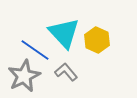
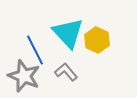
cyan triangle: moved 4 px right
blue line: rotated 28 degrees clockwise
gray star: rotated 24 degrees counterclockwise
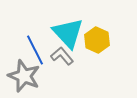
gray L-shape: moved 4 px left, 16 px up
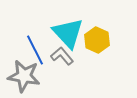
gray star: rotated 12 degrees counterclockwise
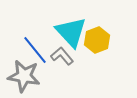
cyan triangle: moved 3 px right, 1 px up
yellow hexagon: rotated 15 degrees clockwise
blue line: rotated 12 degrees counterclockwise
